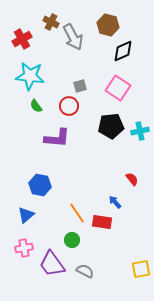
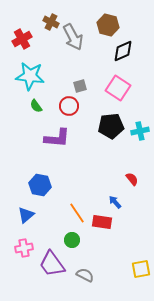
gray semicircle: moved 4 px down
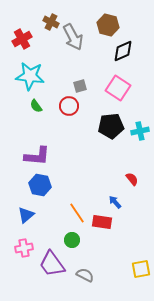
purple L-shape: moved 20 px left, 18 px down
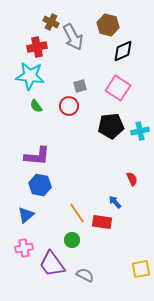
red cross: moved 15 px right, 8 px down; rotated 18 degrees clockwise
red semicircle: rotated 16 degrees clockwise
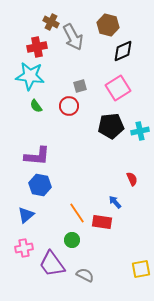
pink square: rotated 25 degrees clockwise
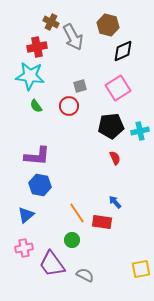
red semicircle: moved 17 px left, 21 px up
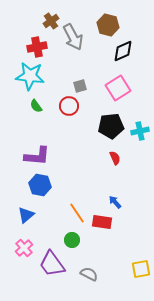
brown cross: moved 1 px up; rotated 28 degrees clockwise
pink cross: rotated 30 degrees counterclockwise
gray semicircle: moved 4 px right, 1 px up
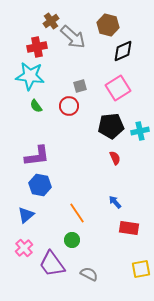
gray arrow: rotated 20 degrees counterclockwise
purple L-shape: rotated 12 degrees counterclockwise
red rectangle: moved 27 px right, 6 px down
